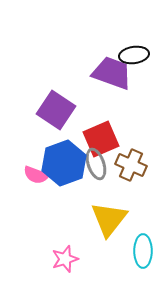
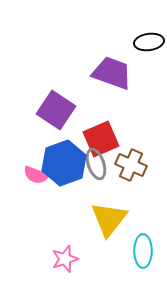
black ellipse: moved 15 px right, 13 px up
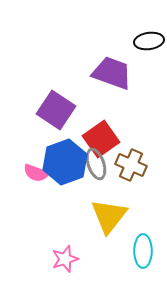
black ellipse: moved 1 px up
red square: rotated 12 degrees counterclockwise
blue hexagon: moved 1 px right, 1 px up
pink semicircle: moved 2 px up
yellow triangle: moved 3 px up
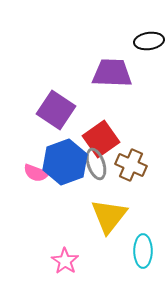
purple trapezoid: rotated 18 degrees counterclockwise
pink star: moved 2 px down; rotated 20 degrees counterclockwise
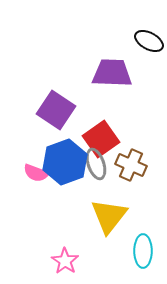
black ellipse: rotated 36 degrees clockwise
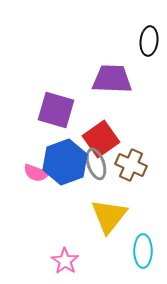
black ellipse: rotated 68 degrees clockwise
purple trapezoid: moved 6 px down
purple square: rotated 18 degrees counterclockwise
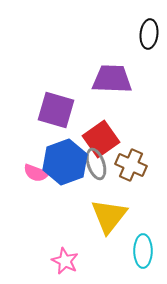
black ellipse: moved 7 px up
pink star: rotated 8 degrees counterclockwise
